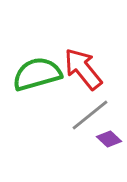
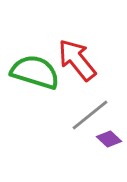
red arrow: moved 6 px left, 9 px up
green semicircle: moved 2 px left, 2 px up; rotated 33 degrees clockwise
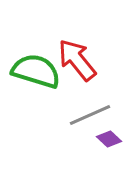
green semicircle: moved 1 px right, 1 px up
gray line: rotated 15 degrees clockwise
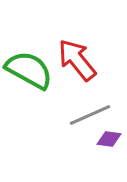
green semicircle: moved 7 px left, 1 px up; rotated 12 degrees clockwise
purple diamond: rotated 35 degrees counterclockwise
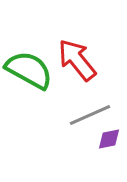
purple diamond: rotated 20 degrees counterclockwise
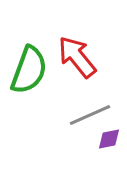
red arrow: moved 3 px up
green semicircle: rotated 81 degrees clockwise
